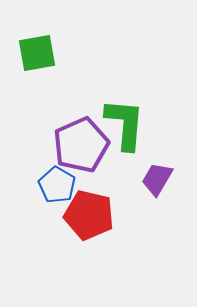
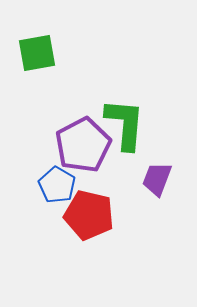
purple pentagon: moved 2 px right; rotated 4 degrees counterclockwise
purple trapezoid: rotated 9 degrees counterclockwise
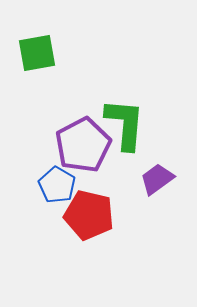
purple trapezoid: rotated 33 degrees clockwise
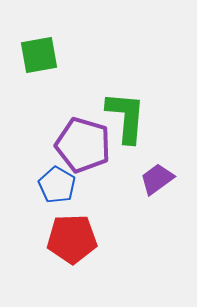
green square: moved 2 px right, 2 px down
green L-shape: moved 1 px right, 7 px up
purple pentagon: rotated 28 degrees counterclockwise
red pentagon: moved 17 px left, 24 px down; rotated 15 degrees counterclockwise
